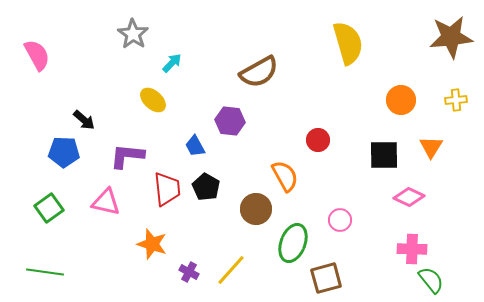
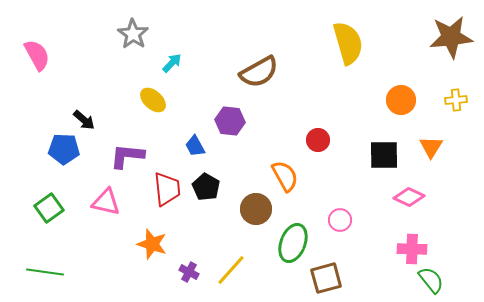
blue pentagon: moved 3 px up
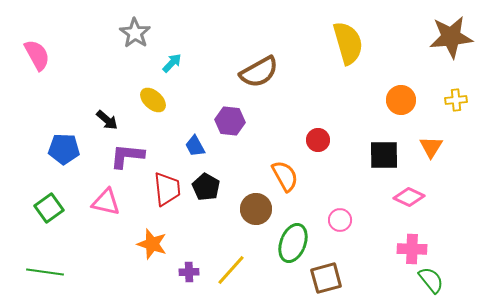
gray star: moved 2 px right, 1 px up
black arrow: moved 23 px right
purple cross: rotated 30 degrees counterclockwise
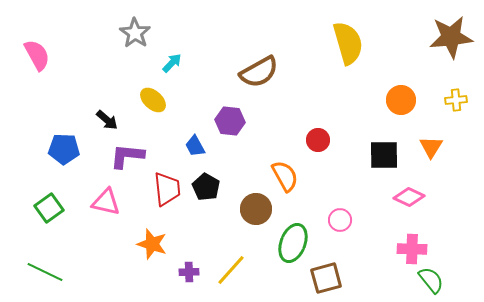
green line: rotated 18 degrees clockwise
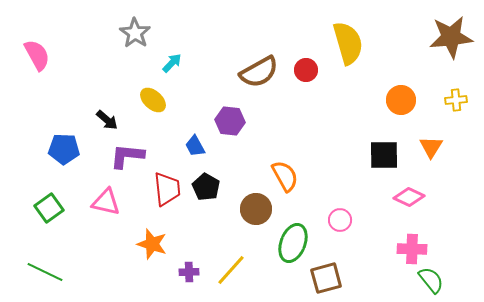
red circle: moved 12 px left, 70 px up
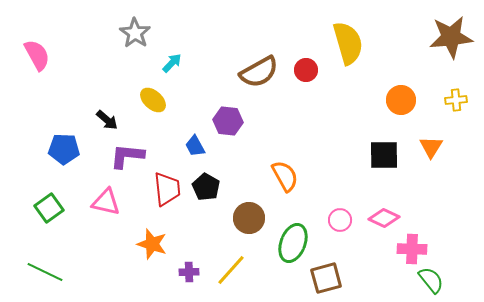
purple hexagon: moved 2 px left
pink diamond: moved 25 px left, 21 px down
brown circle: moved 7 px left, 9 px down
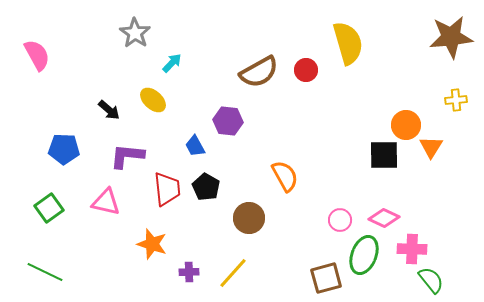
orange circle: moved 5 px right, 25 px down
black arrow: moved 2 px right, 10 px up
green ellipse: moved 71 px right, 12 px down
yellow line: moved 2 px right, 3 px down
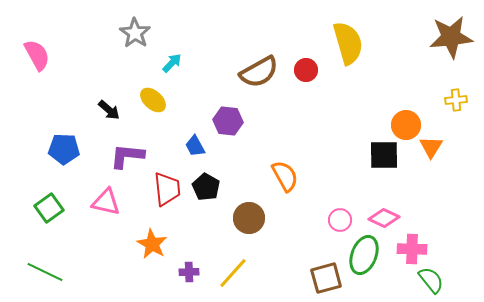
orange star: rotated 12 degrees clockwise
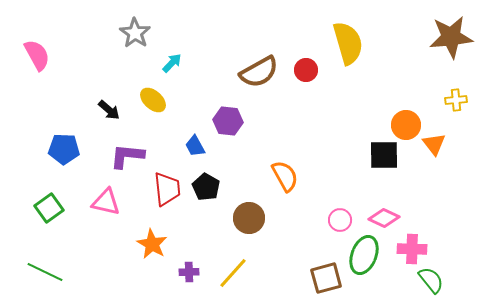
orange triangle: moved 3 px right, 3 px up; rotated 10 degrees counterclockwise
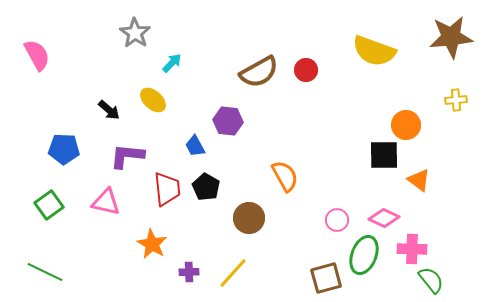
yellow semicircle: moved 26 px right, 8 px down; rotated 126 degrees clockwise
orange triangle: moved 15 px left, 36 px down; rotated 15 degrees counterclockwise
green square: moved 3 px up
pink circle: moved 3 px left
